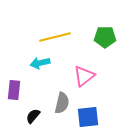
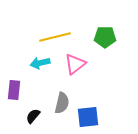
pink triangle: moved 9 px left, 12 px up
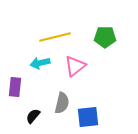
pink triangle: moved 2 px down
purple rectangle: moved 1 px right, 3 px up
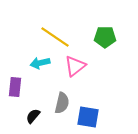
yellow line: rotated 48 degrees clockwise
blue square: rotated 15 degrees clockwise
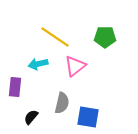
cyan arrow: moved 2 px left, 1 px down
black semicircle: moved 2 px left, 1 px down
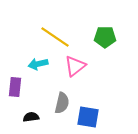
black semicircle: rotated 42 degrees clockwise
